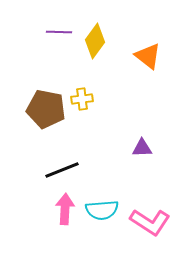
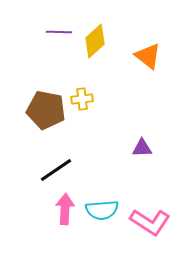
yellow diamond: rotated 12 degrees clockwise
brown pentagon: moved 1 px down
black line: moved 6 px left; rotated 12 degrees counterclockwise
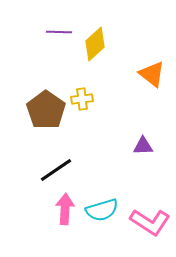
yellow diamond: moved 3 px down
orange triangle: moved 4 px right, 18 px down
brown pentagon: rotated 24 degrees clockwise
purple triangle: moved 1 px right, 2 px up
cyan semicircle: rotated 12 degrees counterclockwise
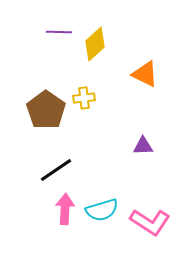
orange triangle: moved 7 px left; rotated 12 degrees counterclockwise
yellow cross: moved 2 px right, 1 px up
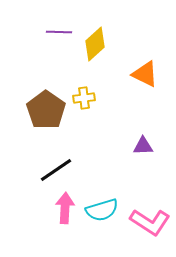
pink arrow: moved 1 px up
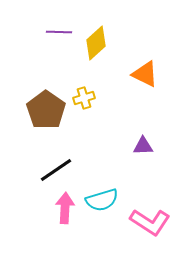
yellow diamond: moved 1 px right, 1 px up
yellow cross: rotated 10 degrees counterclockwise
cyan semicircle: moved 10 px up
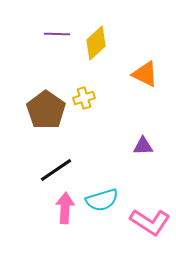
purple line: moved 2 px left, 2 px down
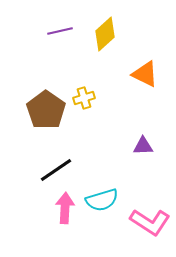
purple line: moved 3 px right, 3 px up; rotated 15 degrees counterclockwise
yellow diamond: moved 9 px right, 9 px up
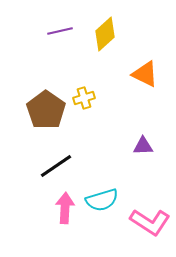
black line: moved 4 px up
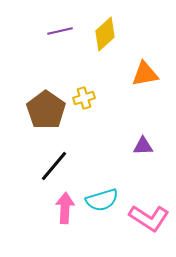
orange triangle: rotated 36 degrees counterclockwise
black line: moved 2 px left; rotated 16 degrees counterclockwise
pink L-shape: moved 1 px left, 4 px up
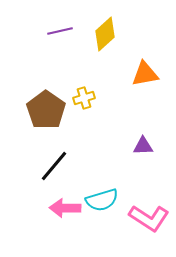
pink arrow: rotated 92 degrees counterclockwise
